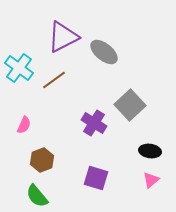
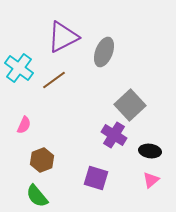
gray ellipse: rotated 72 degrees clockwise
purple cross: moved 20 px right, 12 px down
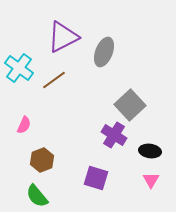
pink triangle: rotated 18 degrees counterclockwise
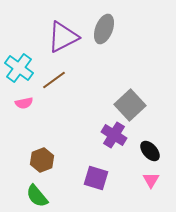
gray ellipse: moved 23 px up
pink semicircle: moved 22 px up; rotated 54 degrees clockwise
black ellipse: rotated 40 degrees clockwise
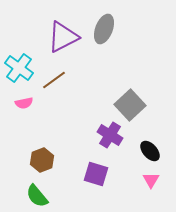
purple cross: moved 4 px left
purple square: moved 4 px up
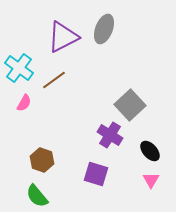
pink semicircle: rotated 48 degrees counterclockwise
brown hexagon: rotated 20 degrees counterclockwise
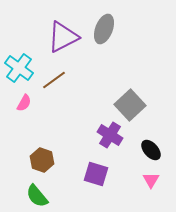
black ellipse: moved 1 px right, 1 px up
